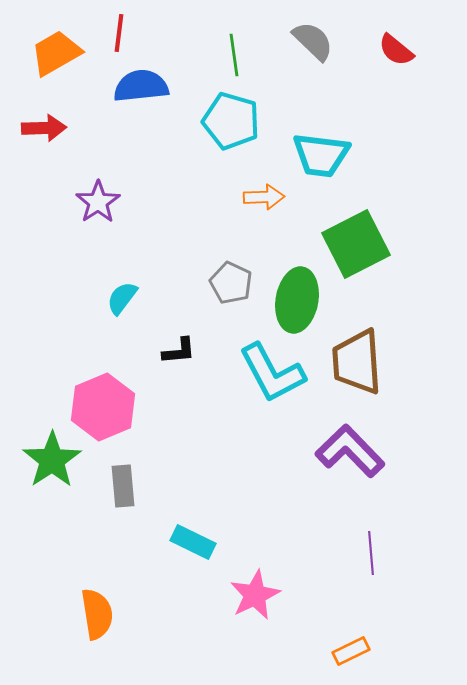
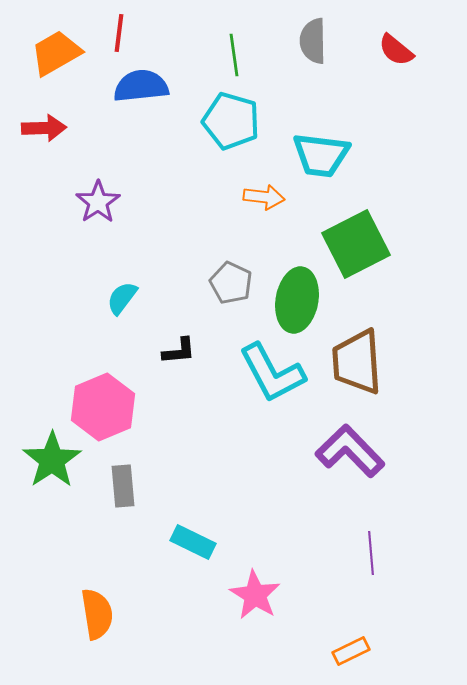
gray semicircle: rotated 135 degrees counterclockwise
orange arrow: rotated 9 degrees clockwise
pink star: rotated 15 degrees counterclockwise
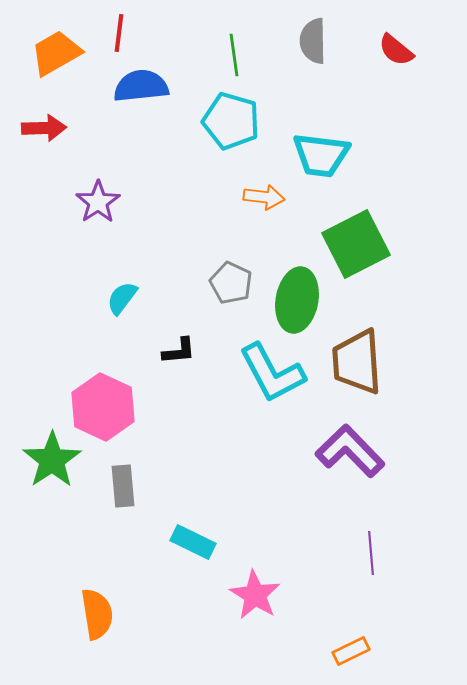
pink hexagon: rotated 12 degrees counterclockwise
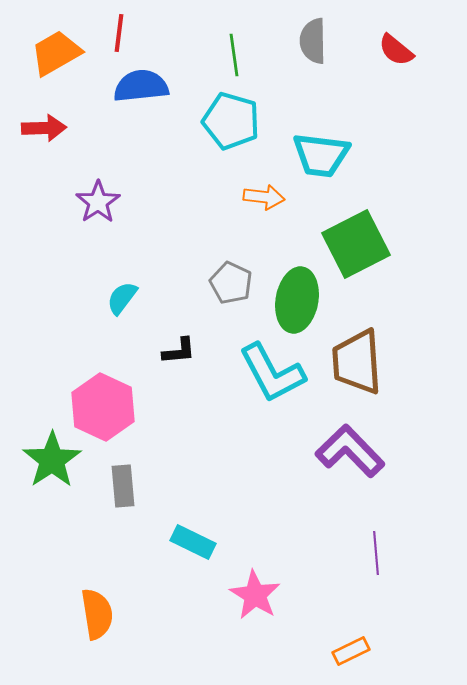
purple line: moved 5 px right
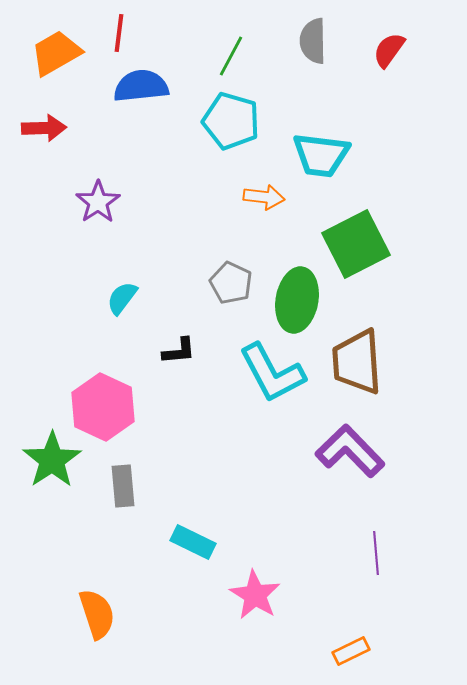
red semicircle: moved 7 px left; rotated 87 degrees clockwise
green line: moved 3 px left, 1 px down; rotated 36 degrees clockwise
orange semicircle: rotated 9 degrees counterclockwise
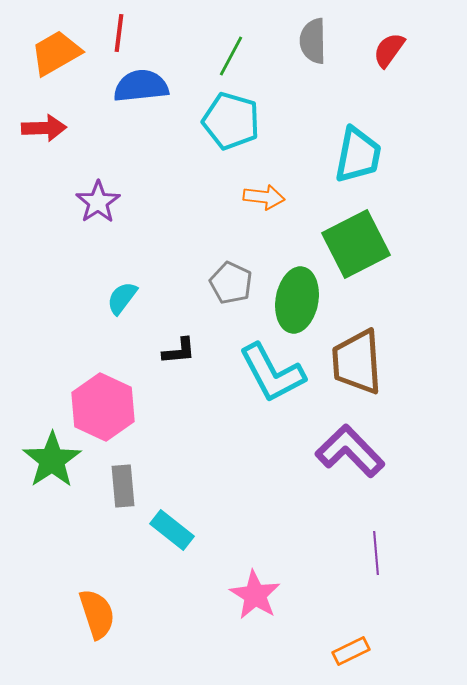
cyan trapezoid: moved 37 px right; rotated 86 degrees counterclockwise
cyan rectangle: moved 21 px left, 12 px up; rotated 12 degrees clockwise
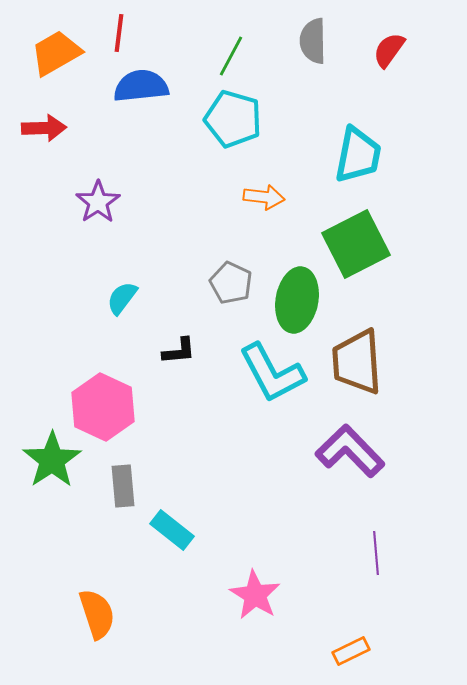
cyan pentagon: moved 2 px right, 2 px up
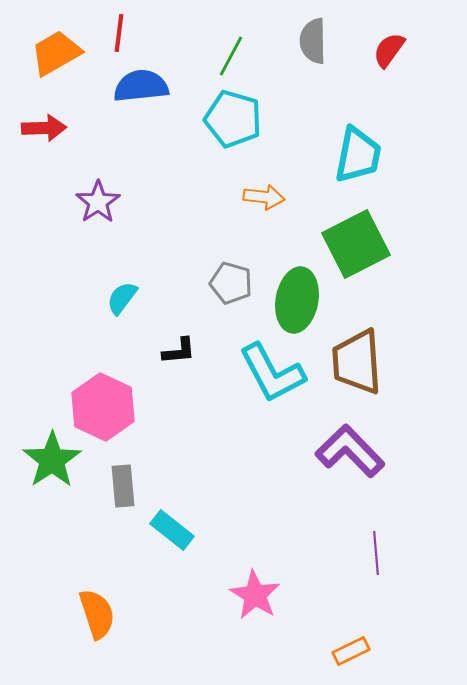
gray pentagon: rotated 9 degrees counterclockwise
